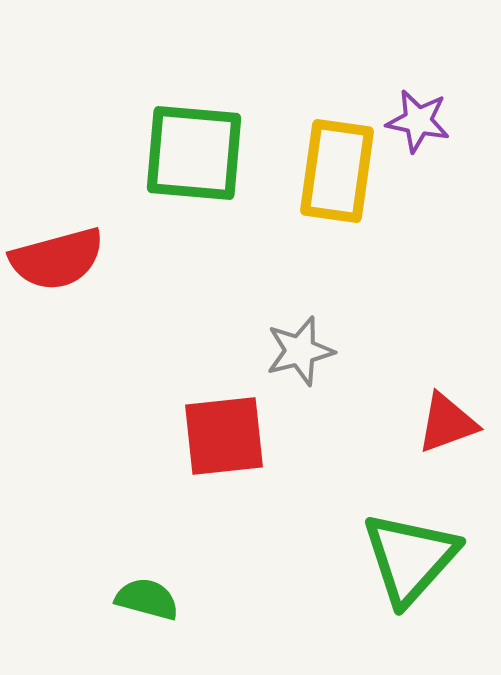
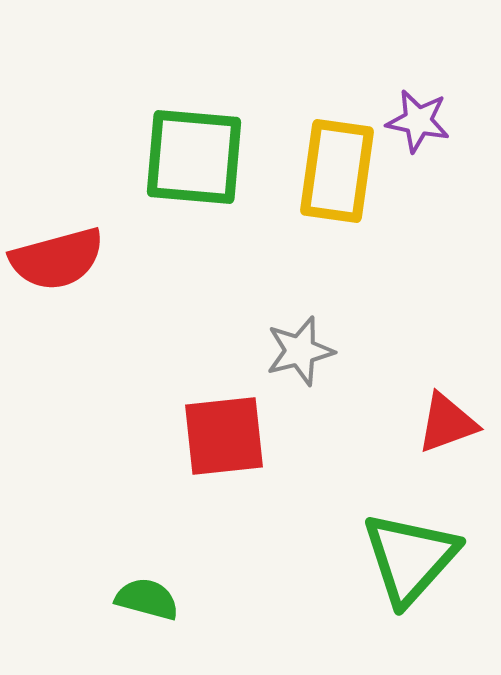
green square: moved 4 px down
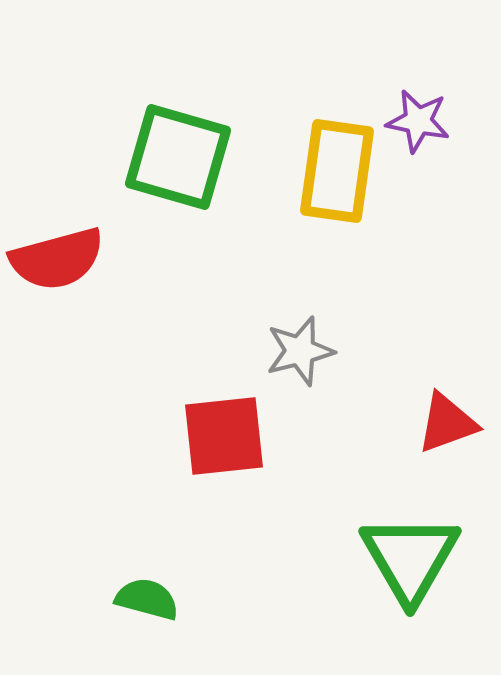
green square: moved 16 px left; rotated 11 degrees clockwise
green triangle: rotated 12 degrees counterclockwise
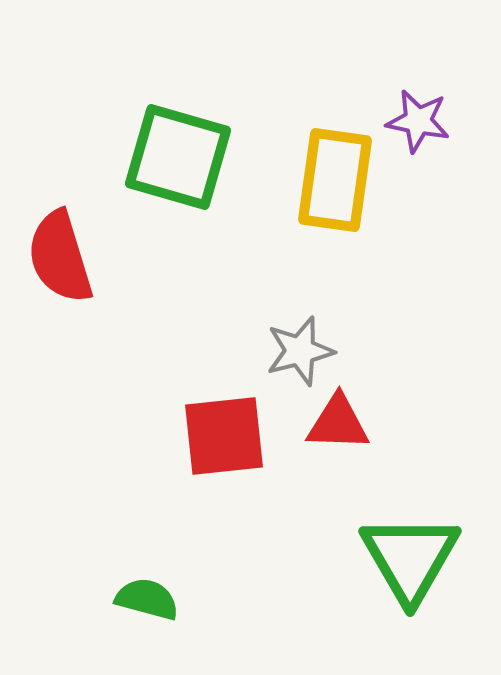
yellow rectangle: moved 2 px left, 9 px down
red semicircle: moved 3 px right, 2 px up; rotated 88 degrees clockwise
red triangle: moved 109 px left; rotated 22 degrees clockwise
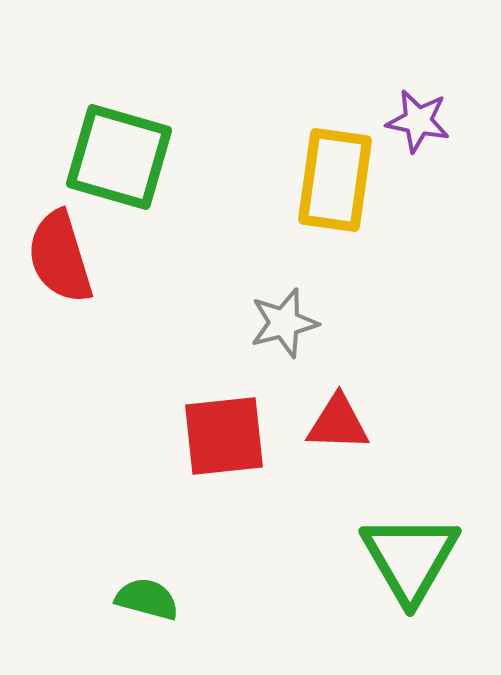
green square: moved 59 px left
gray star: moved 16 px left, 28 px up
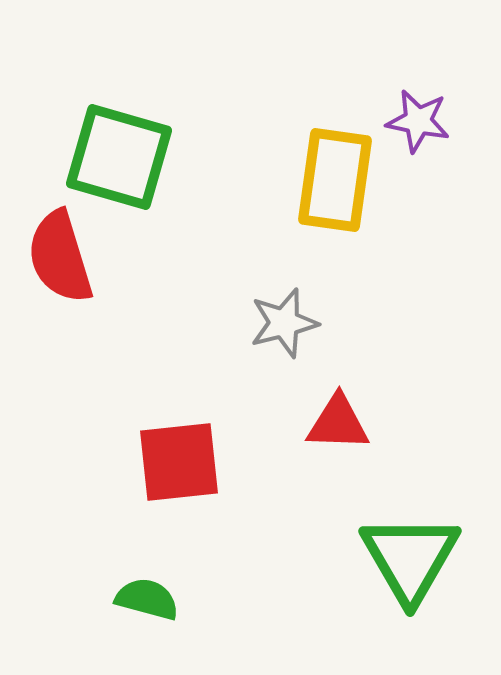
red square: moved 45 px left, 26 px down
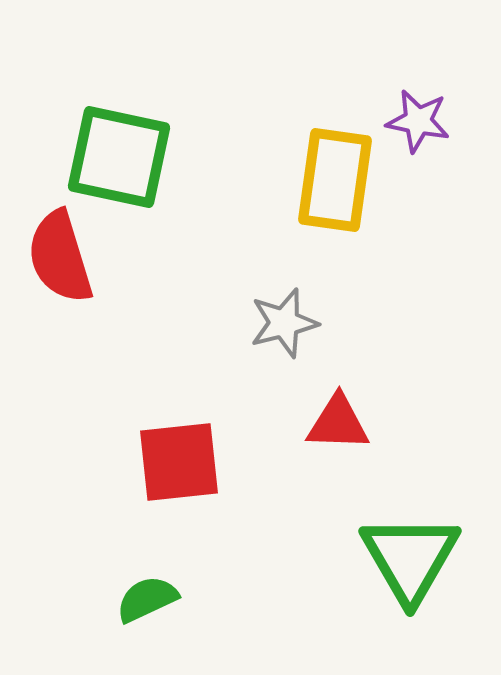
green square: rotated 4 degrees counterclockwise
green semicircle: rotated 40 degrees counterclockwise
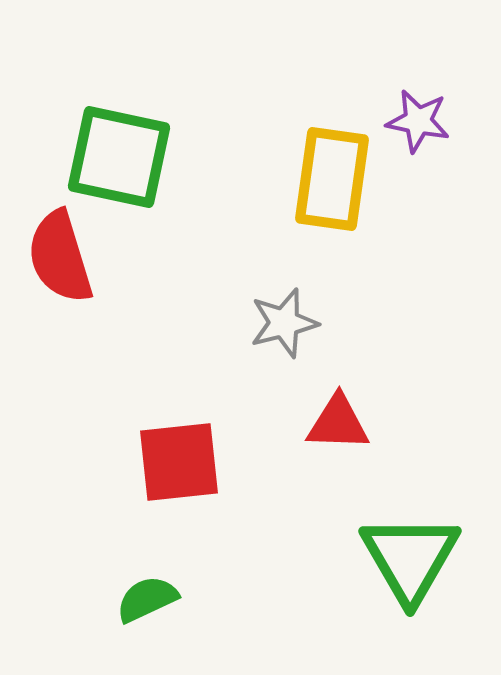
yellow rectangle: moved 3 px left, 1 px up
